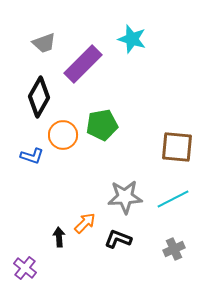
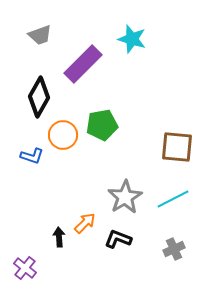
gray trapezoid: moved 4 px left, 8 px up
gray star: rotated 28 degrees counterclockwise
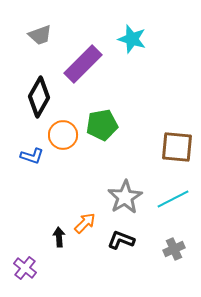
black L-shape: moved 3 px right, 1 px down
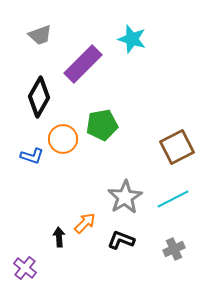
orange circle: moved 4 px down
brown square: rotated 32 degrees counterclockwise
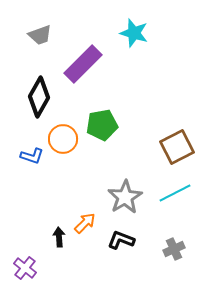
cyan star: moved 2 px right, 6 px up
cyan line: moved 2 px right, 6 px up
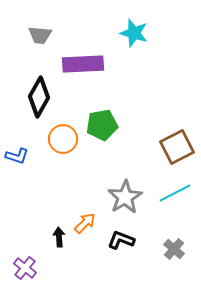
gray trapezoid: rotated 25 degrees clockwise
purple rectangle: rotated 42 degrees clockwise
blue L-shape: moved 15 px left
gray cross: rotated 25 degrees counterclockwise
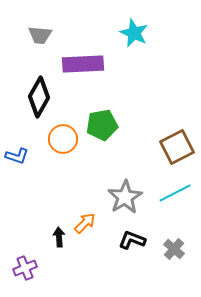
cyan star: rotated 8 degrees clockwise
black L-shape: moved 11 px right
purple cross: rotated 30 degrees clockwise
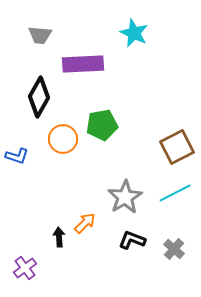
purple cross: rotated 15 degrees counterclockwise
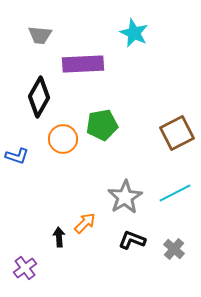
brown square: moved 14 px up
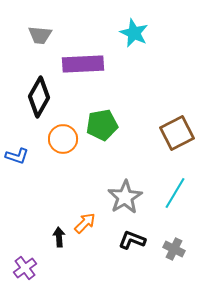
cyan line: rotated 32 degrees counterclockwise
gray cross: rotated 15 degrees counterclockwise
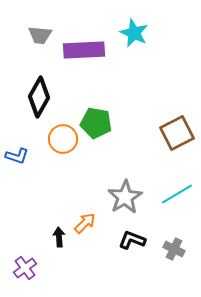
purple rectangle: moved 1 px right, 14 px up
green pentagon: moved 6 px left, 2 px up; rotated 20 degrees clockwise
cyan line: moved 2 px right, 1 px down; rotated 28 degrees clockwise
